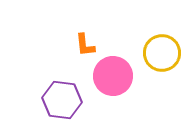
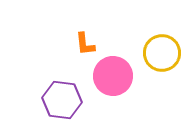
orange L-shape: moved 1 px up
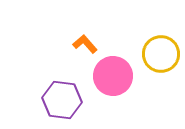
orange L-shape: rotated 145 degrees clockwise
yellow circle: moved 1 px left, 1 px down
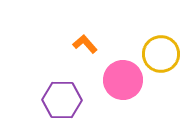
pink circle: moved 10 px right, 4 px down
purple hexagon: rotated 6 degrees counterclockwise
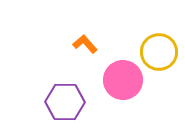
yellow circle: moved 2 px left, 2 px up
purple hexagon: moved 3 px right, 2 px down
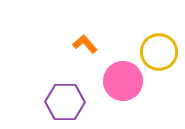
pink circle: moved 1 px down
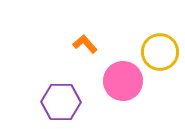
yellow circle: moved 1 px right
purple hexagon: moved 4 px left
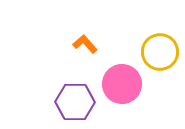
pink circle: moved 1 px left, 3 px down
purple hexagon: moved 14 px right
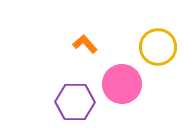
yellow circle: moved 2 px left, 5 px up
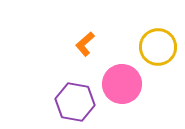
orange L-shape: rotated 90 degrees counterclockwise
purple hexagon: rotated 9 degrees clockwise
